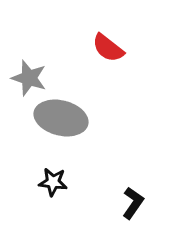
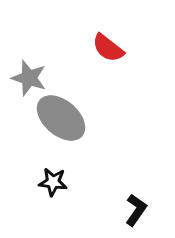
gray ellipse: rotated 27 degrees clockwise
black L-shape: moved 3 px right, 7 px down
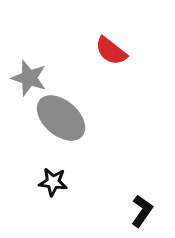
red semicircle: moved 3 px right, 3 px down
black L-shape: moved 6 px right, 1 px down
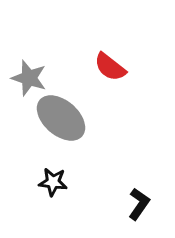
red semicircle: moved 1 px left, 16 px down
black L-shape: moved 3 px left, 7 px up
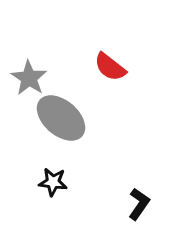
gray star: rotated 15 degrees clockwise
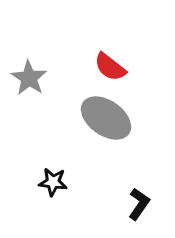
gray ellipse: moved 45 px right; rotated 6 degrees counterclockwise
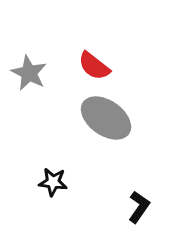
red semicircle: moved 16 px left, 1 px up
gray star: moved 5 px up; rotated 6 degrees counterclockwise
black L-shape: moved 3 px down
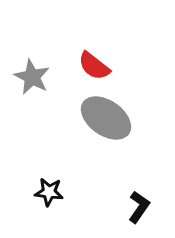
gray star: moved 3 px right, 4 px down
black star: moved 4 px left, 10 px down
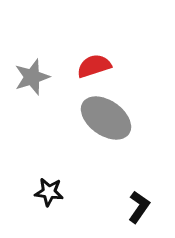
red semicircle: rotated 124 degrees clockwise
gray star: rotated 27 degrees clockwise
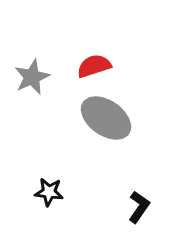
gray star: rotated 6 degrees counterclockwise
